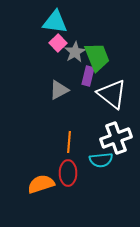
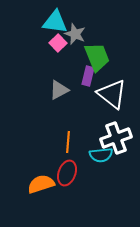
gray star: moved 18 px up; rotated 20 degrees counterclockwise
orange line: moved 1 px left
cyan semicircle: moved 5 px up
red ellipse: moved 1 px left; rotated 20 degrees clockwise
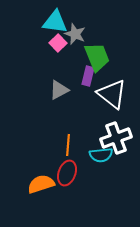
orange line: moved 3 px down
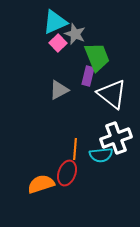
cyan triangle: rotated 32 degrees counterclockwise
orange line: moved 7 px right, 4 px down
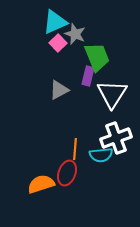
white triangle: rotated 24 degrees clockwise
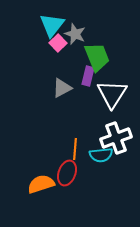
cyan triangle: moved 3 px left, 3 px down; rotated 28 degrees counterclockwise
gray triangle: moved 3 px right, 2 px up
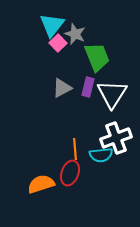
purple rectangle: moved 11 px down
orange line: rotated 10 degrees counterclockwise
red ellipse: moved 3 px right
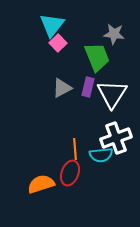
gray star: moved 39 px right; rotated 15 degrees counterclockwise
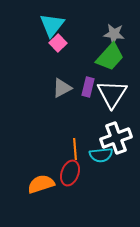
green trapezoid: moved 13 px right; rotated 64 degrees clockwise
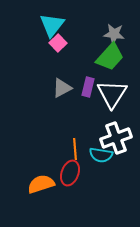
cyan semicircle: rotated 15 degrees clockwise
